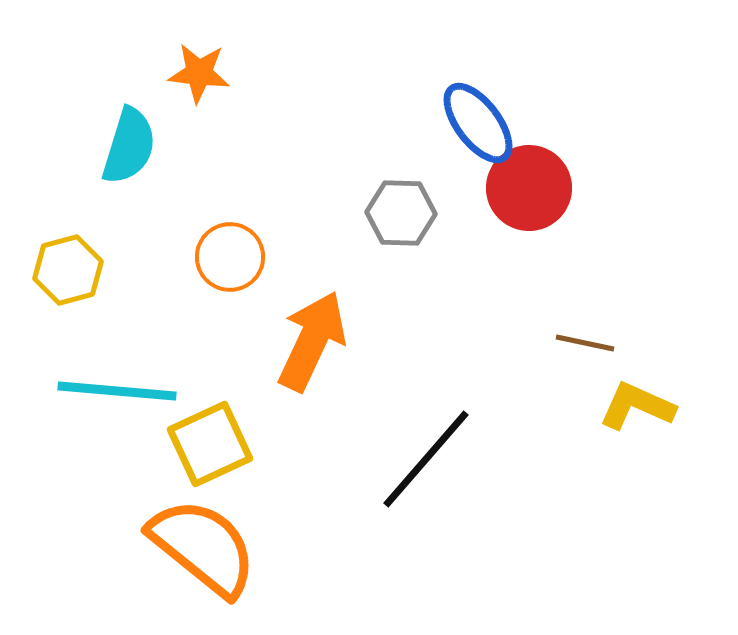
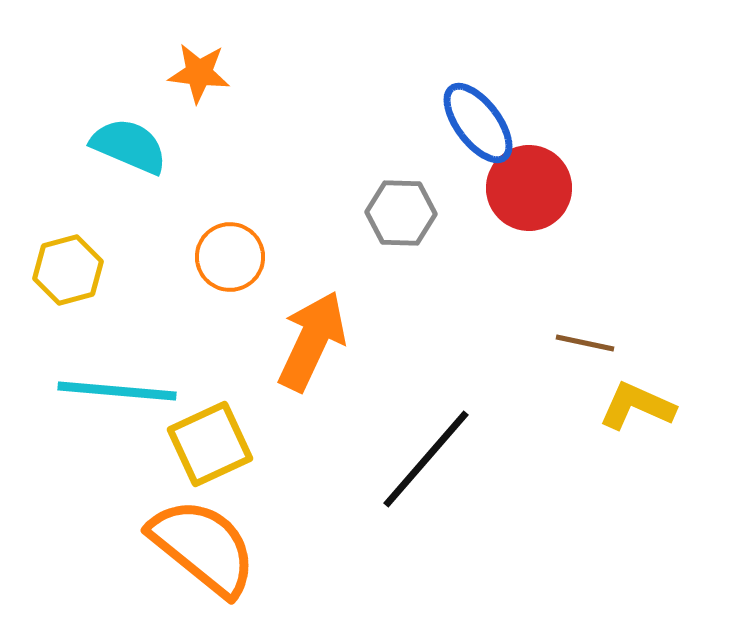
cyan semicircle: rotated 84 degrees counterclockwise
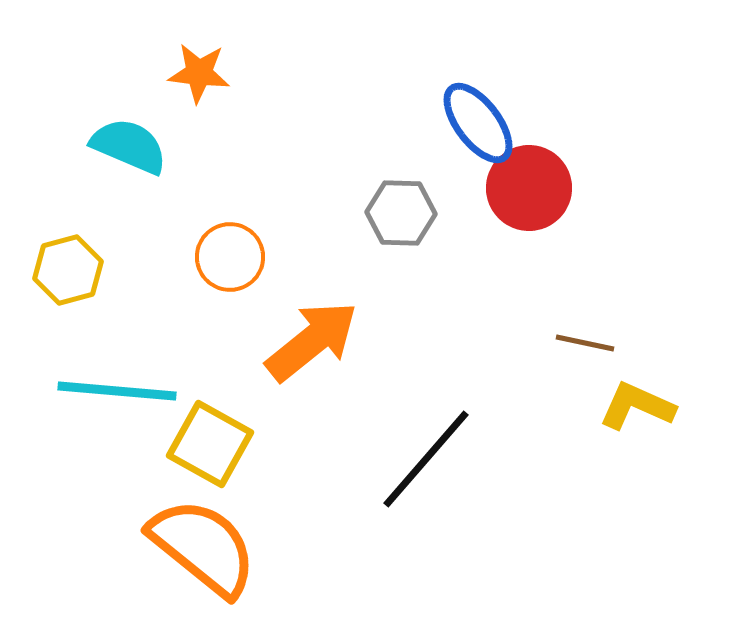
orange arrow: rotated 26 degrees clockwise
yellow square: rotated 36 degrees counterclockwise
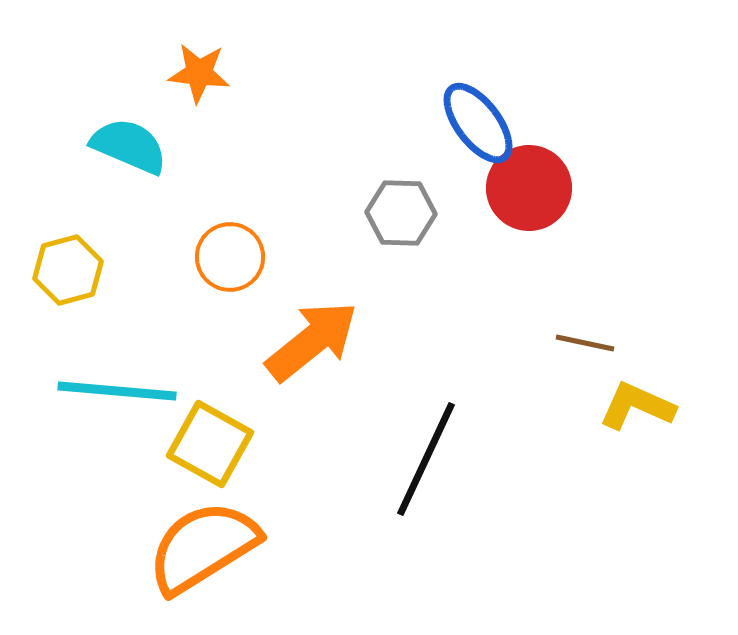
black line: rotated 16 degrees counterclockwise
orange semicircle: rotated 71 degrees counterclockwise
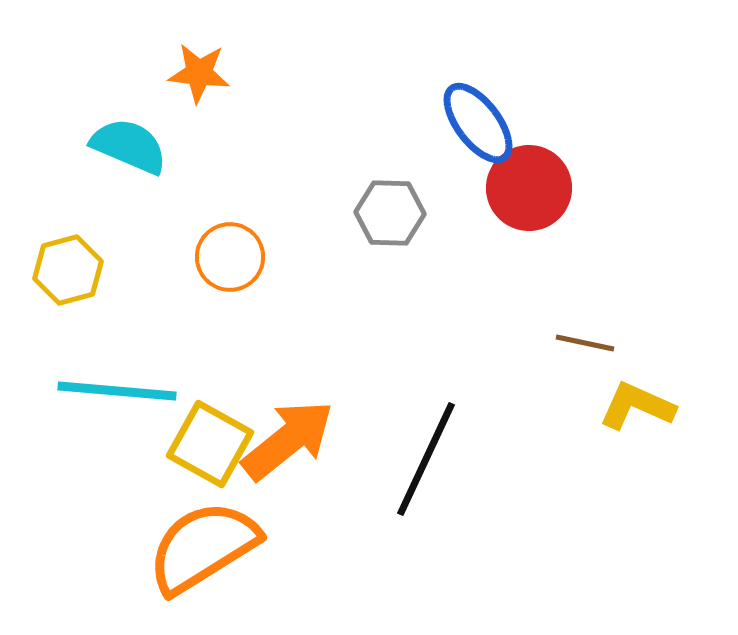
gray hexagon: moved 11 px left
orange arrow: moved 24 px left, 99 px down
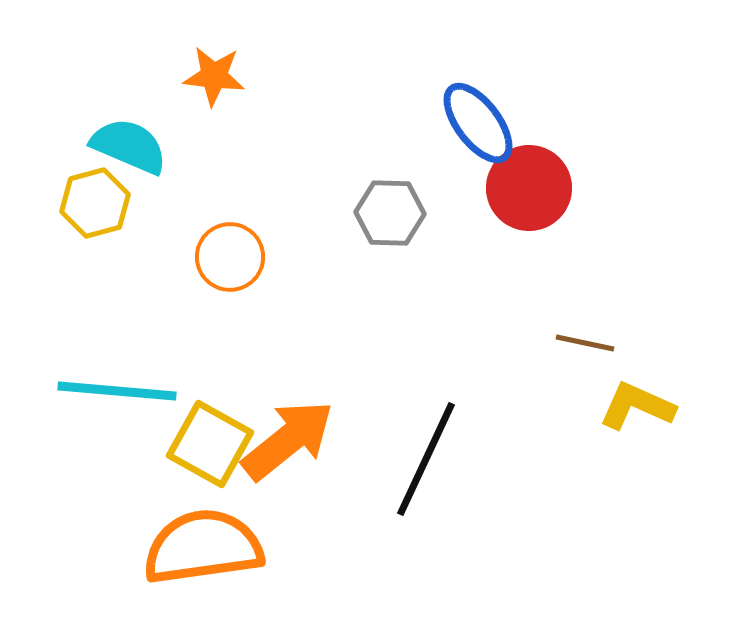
orange star: moved 15 px right, 3 px down
yellow hexagon: moved 27 px right, 67 px up
orange semicircle: rotated 24 degrees clockwise
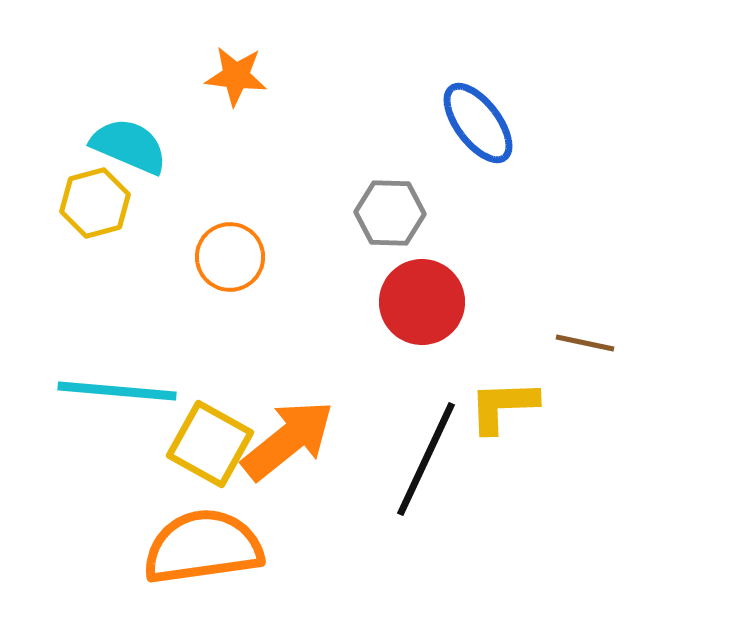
orange star: moved 22 px right
red circle: moved 107 px left, 114 px down
yellow L-shape: moved 134 px left; rotated 26 degrees counterclockwise
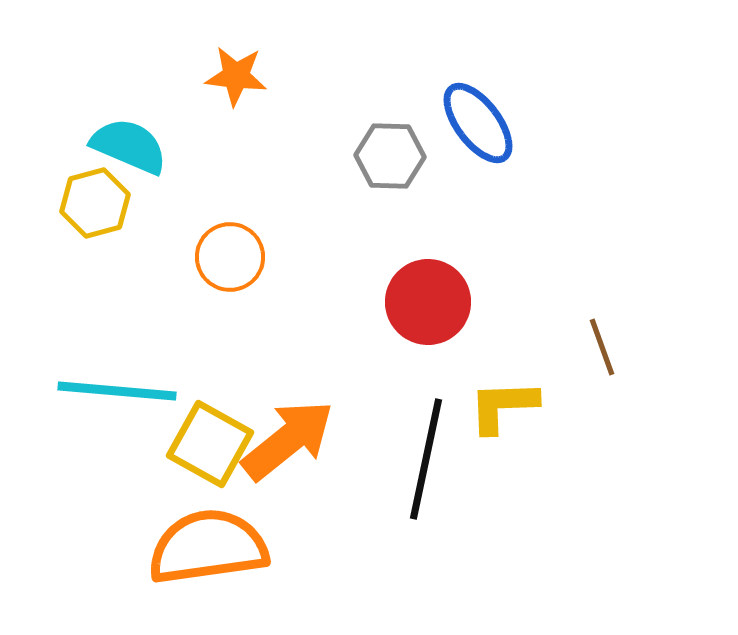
gray hexagon: moved 57 px up
red circle: moved 6 px right
brown line: moved 17 px right, 4 px down; rotated 58 degrees clockwise
black line: rotated 13 degrees counterclockwise
orange semicircle: moved 5 px right
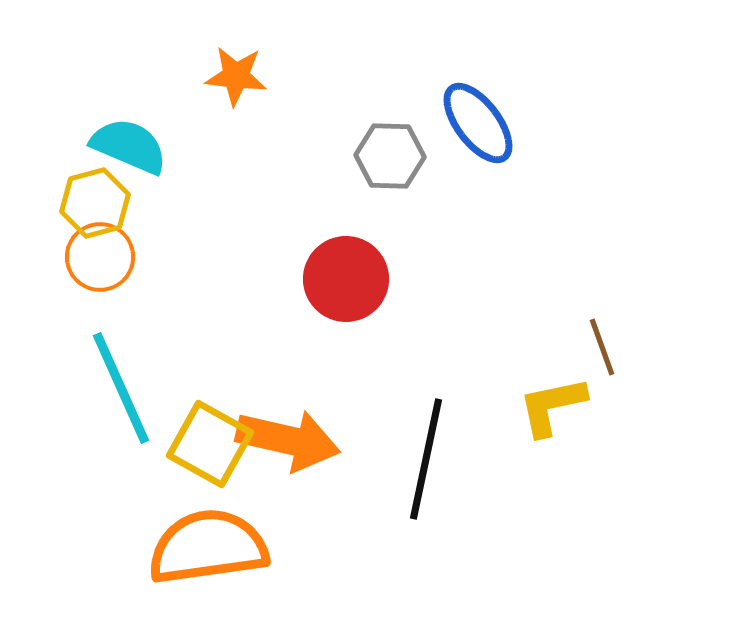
orange circle: moved 130 px left
red circle: moved 82 px left, 23 px up
cyan line: moved 4 px right, 3 px up; rotated 61 degrees clockwise
yellow L-shape: moved 49 px right; rotated 10 degrees counterclockwise
orange arrow: rotated 52 degrees clockwise
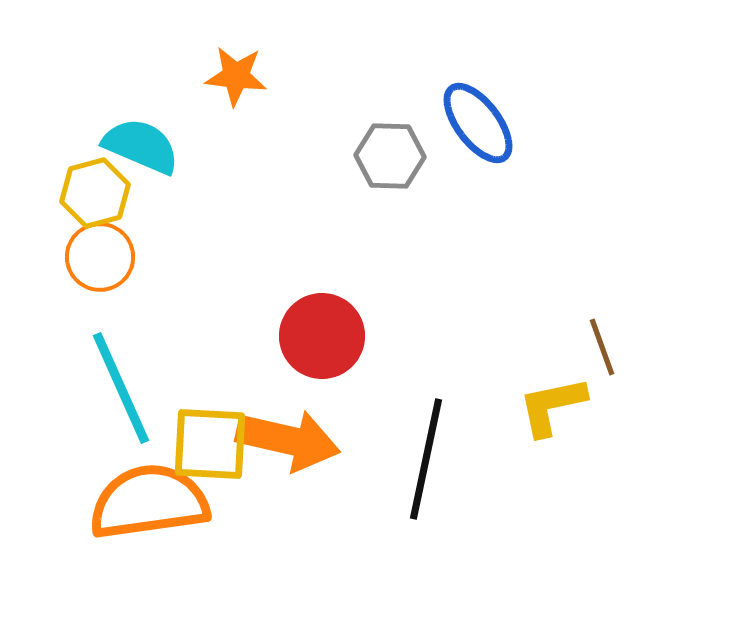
cyan semicircle: moved 12 px right
yellow hexagon: moved 10 px up
red circle: moved 24 px left, 57 px down
yellow square: rotated 26 degrees counterclockwise
orange semicircle: moved 59 px left, 45 px up
